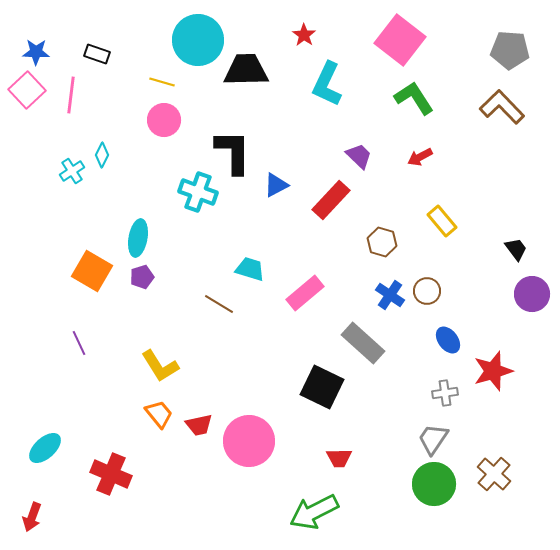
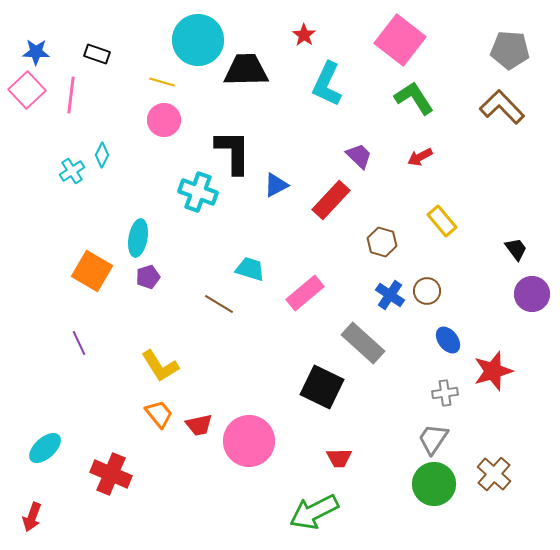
purple pentagon at (142, 277): moved 6 px right
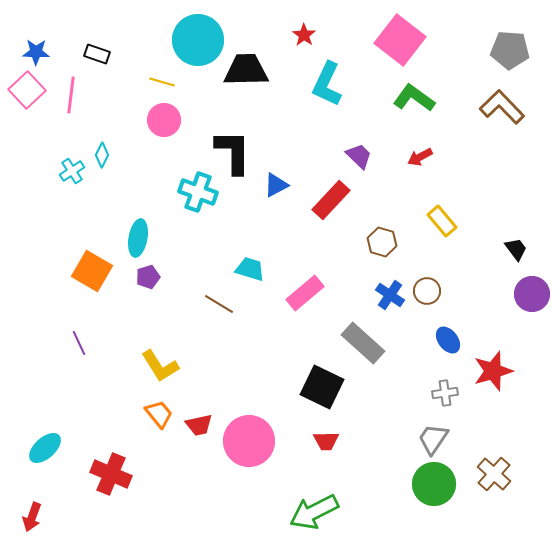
green L-shape at (414, 98): rotated 21 degrees counterclockwise
red trapezoid at (339, 458): moved 13 px left, 17 px up
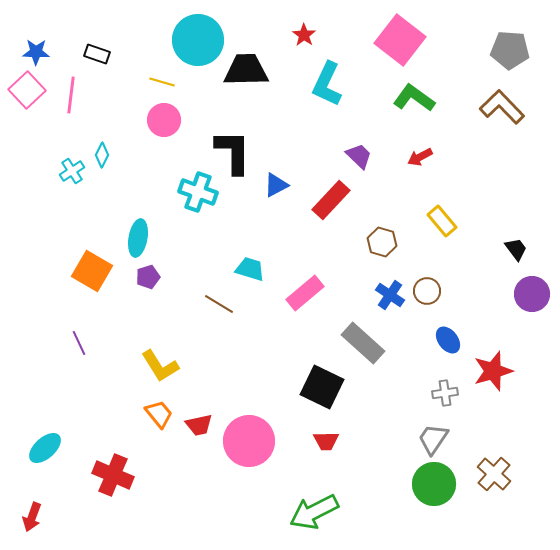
red cross at (111, 474): moved 2 px right, 1 px down
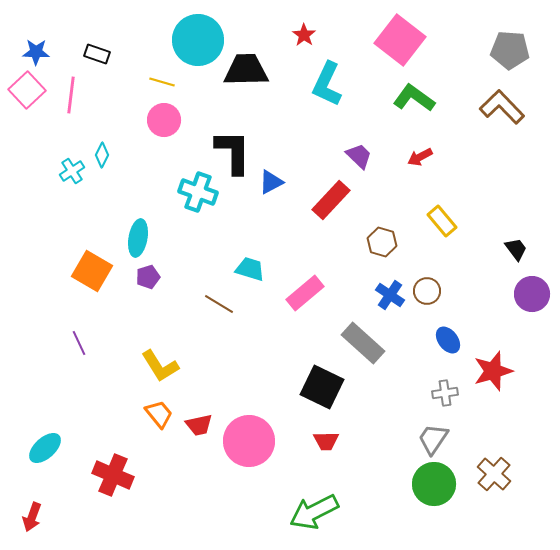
blue triangle at (276, 185): moved 5 px left, 3 px up
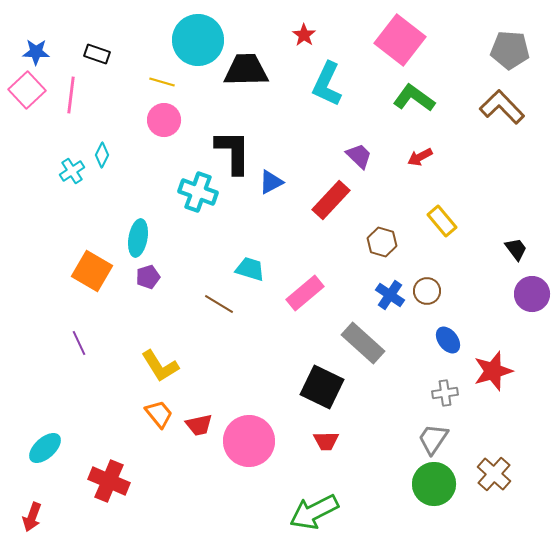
red cross at (113, 475): moved 4 px left, 6 px down
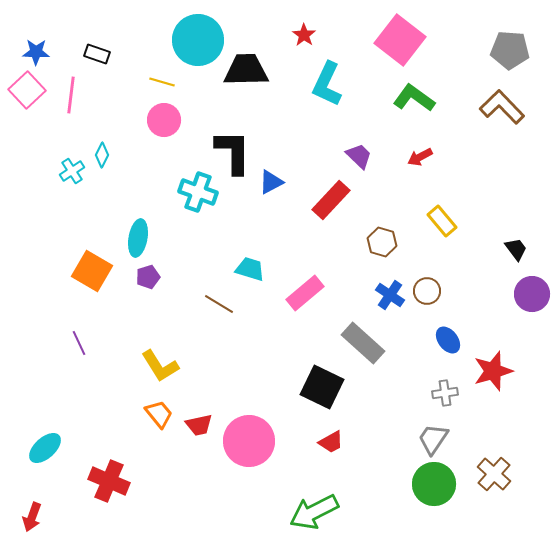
red trapezoid at (326, 441): moved 5 px right, 1 px down; rotated 28 degrees counterclockwise
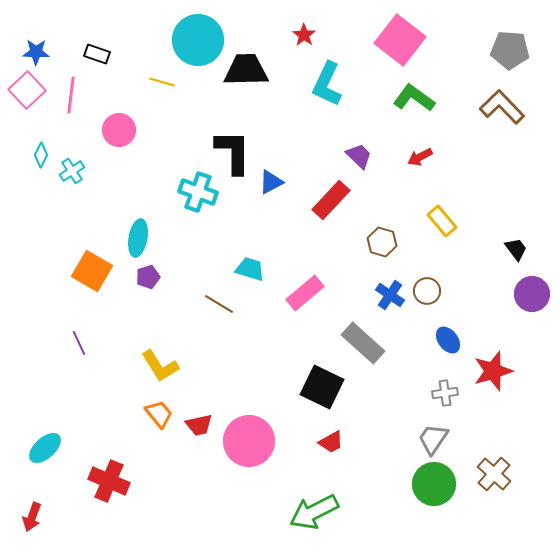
pink circle at (164, 120): moved 45 px left, 10 px down
cyan diamond at (102, 155): moved 61 px left
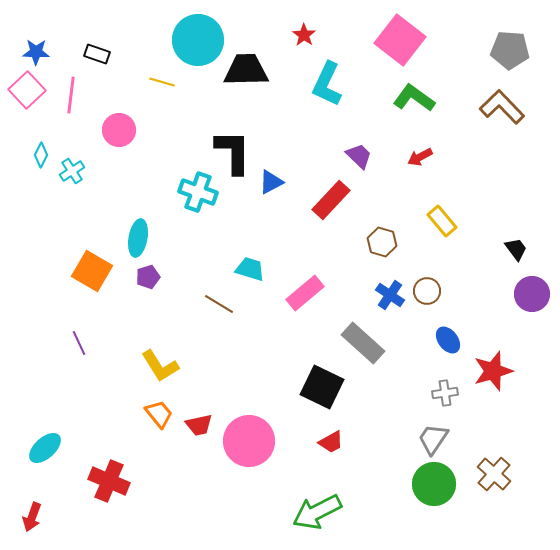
green arrow at (314, 512): moved 3 px right
